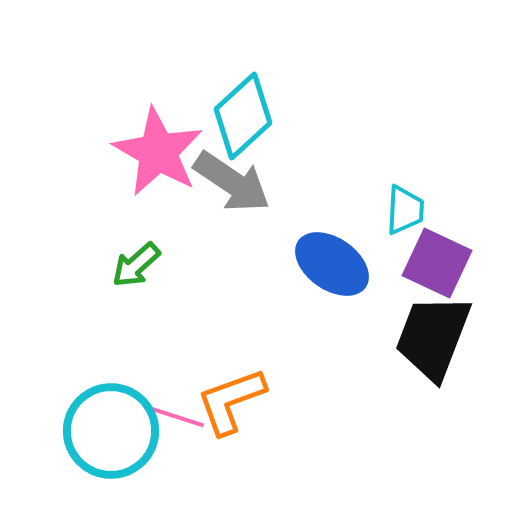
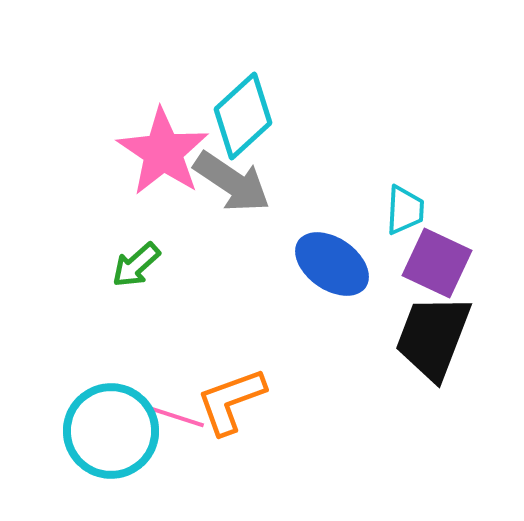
pink star: moved 5 px right; rotated 4 degrees clockwise
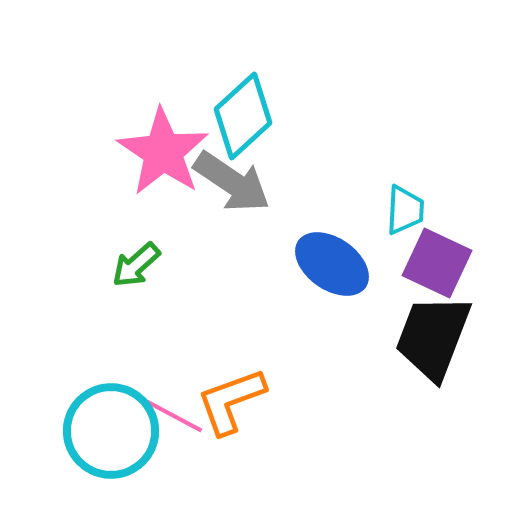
pink line: rotated 10 degrees clockwise
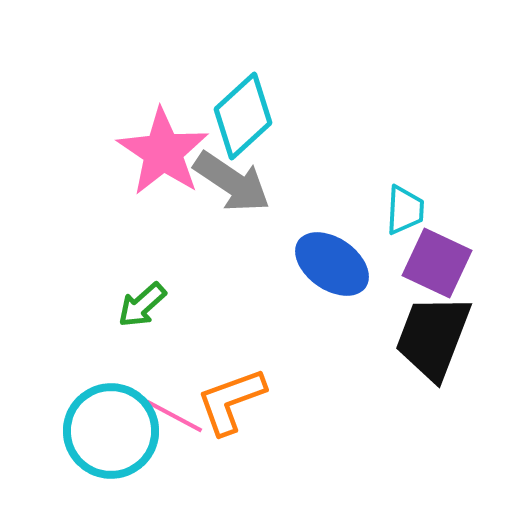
green arrow: moved 6 px right, 40 px down
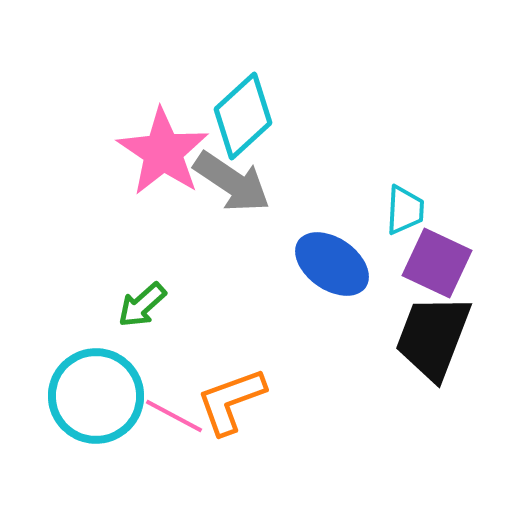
cyan circle: moved 15 px left, 35 px up
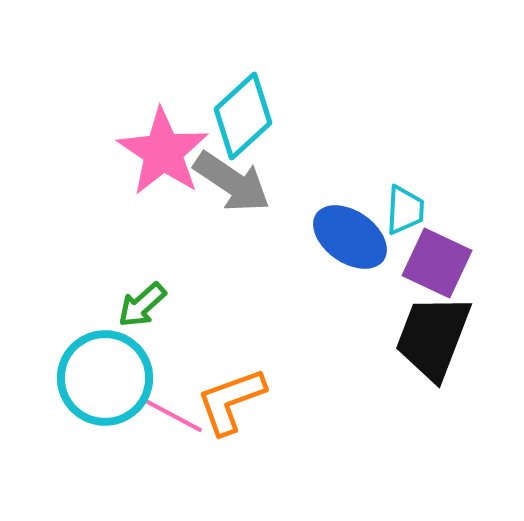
blue ellipse: moved 18 px right, 27 px up
cyan circle: moved 9 px right, 18 px up
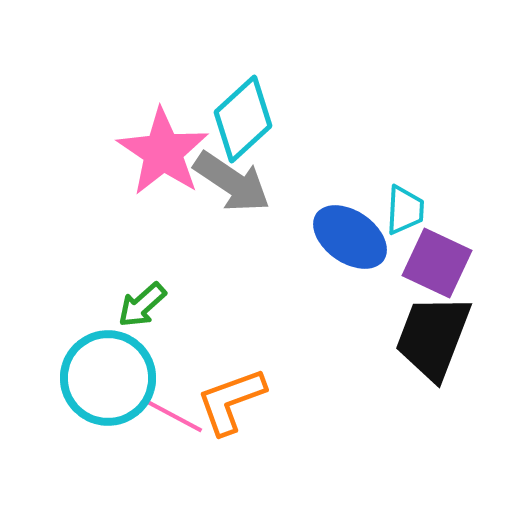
cyan diamond: moved 3 px down
cyan circle: moved 3 px right
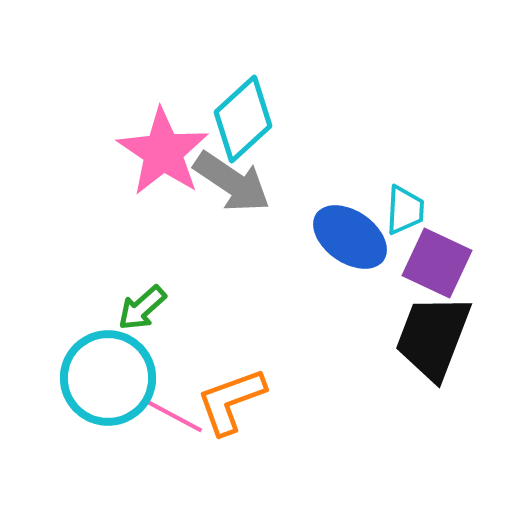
green arrow: moved 3 px down
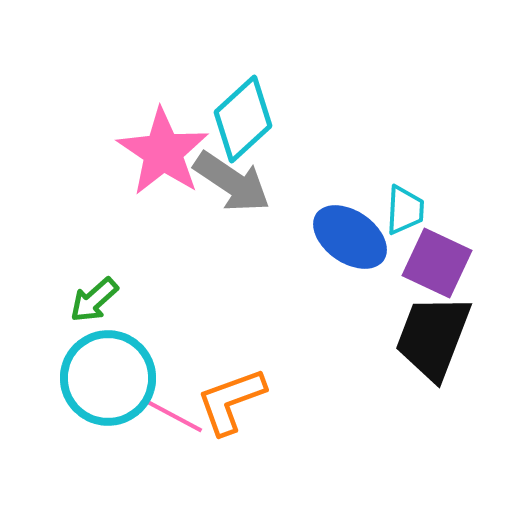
green arrow: moved 48 px left, 8 px up
